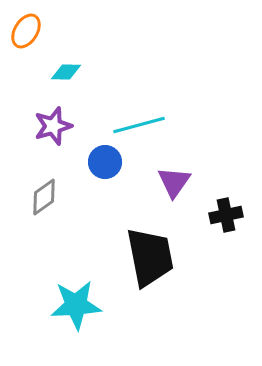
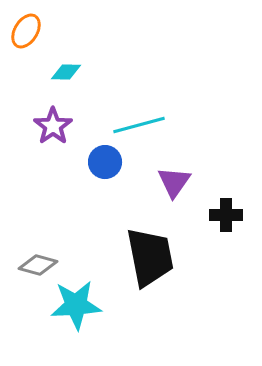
purple star: rotated 18 degrees counterclockwise
gray diamond: moved 6 px left, 68 px down; rotated 51 degrees clockwise
black cross: rotated 12 degrees clockwise
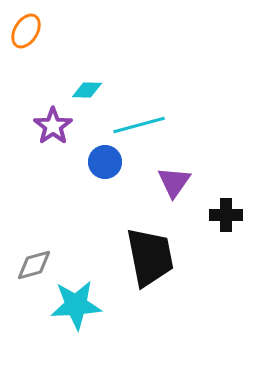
cyan diamond: moved 21 px right, 18 px down
gray diamond: moved 4 px left; rotated 30 degrees counterclockwise
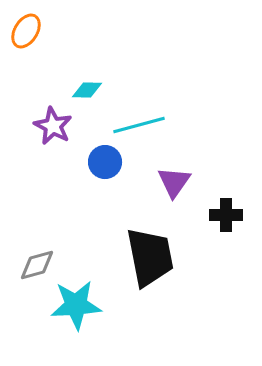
purple star: rotated 9 degrees counterclockwise
gray diamond: moved 3 px right
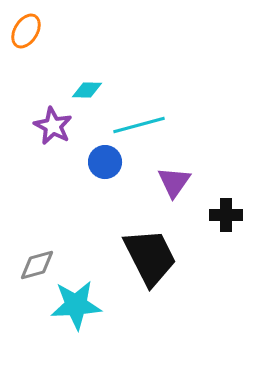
black trapezoid: rotated 16 degrees counterclockwise
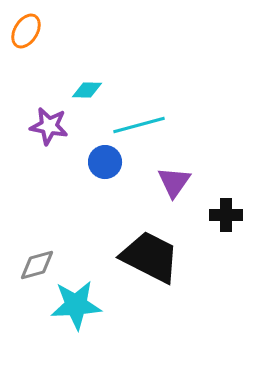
purple star: moved 4 px left; rotated 18 degrees counterclockwise
black trapezoid: rotated 36 degrees counterclockwise
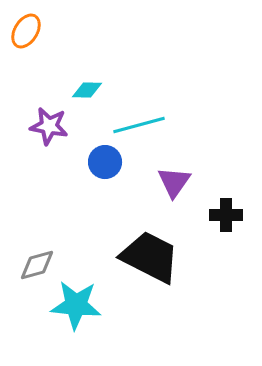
cyan star: rotated 9 degrees clockwise
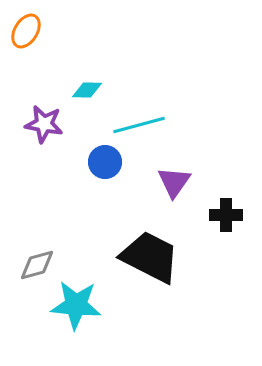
purple star: moved 5 px left, 2 px up
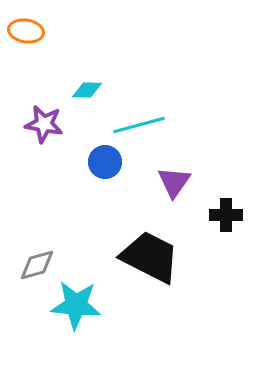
orange ellipse: rotated 68 degrees clockwise
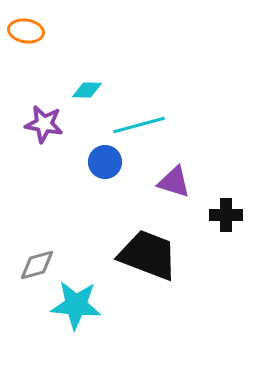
purple triangle: rotated 48 degrees counterclockwise
black trapezoid: moved 2 px left, 2 px up; rotated 6 degrees counterclockwise
